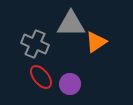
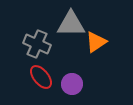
gray cross: moved 2 px right
purple circle: moved 2 px right
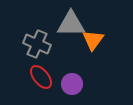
orange triangle: moved 3 px left, 2 px up; rotated 20 degrees counterclockwise
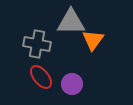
gray triangle: moved 2 px up
gray cross: rotated 12 degrees counterclockwise
